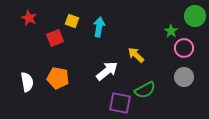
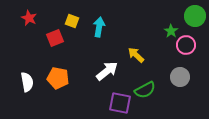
pink circle: moved 2 px right, 3 px up
gray circle: moved 4 px left
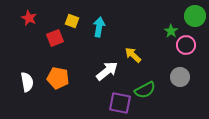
yellow arrow: moved 3 px left
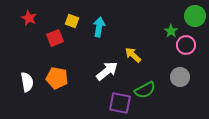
orange pentagon: moved 1 px left
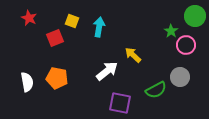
green semicircle: moved 11 px right
